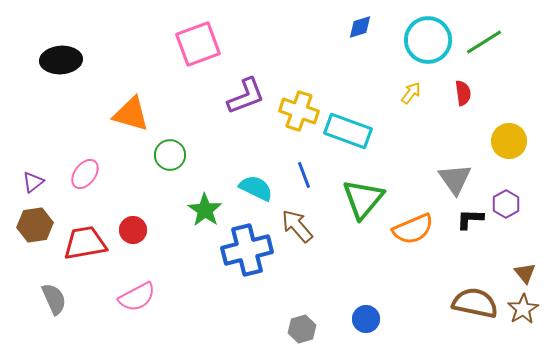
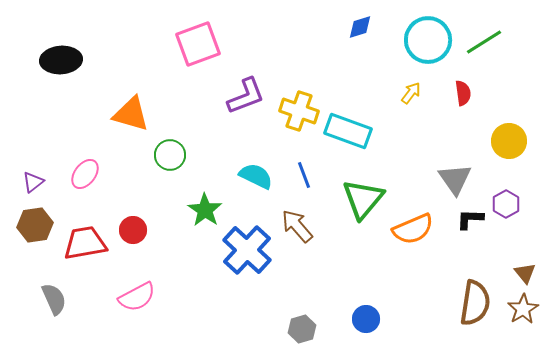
cyan semicircle: moved 12 px up
blue cross: rotated 33 degrees counterclockwise
brown semicircle: rotated 87 degrees clockwise
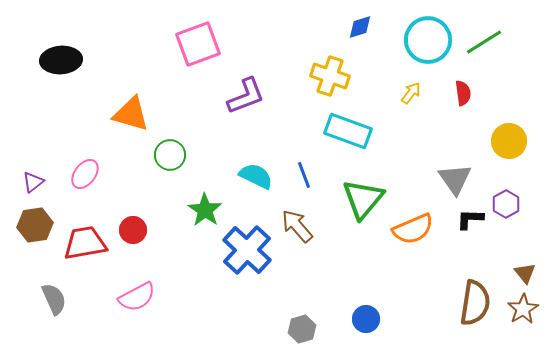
yellow cross: moved 31 px right, 35 px up
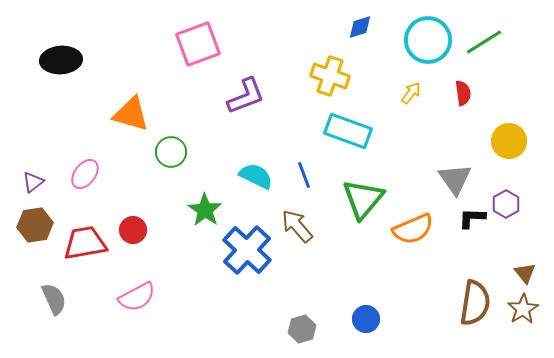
green circle: moved 1 px right, 3 px up
black L-shape: moved 2 px right, 1 px up
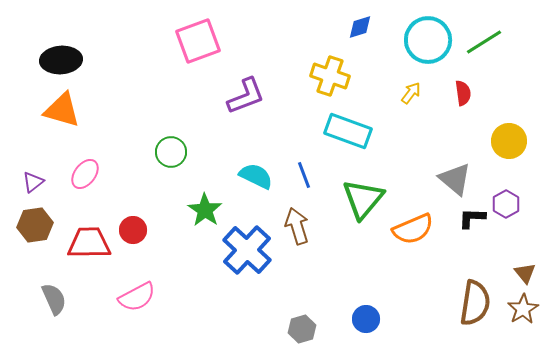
pink square: moved 3 px up
orange triangle: moved 69 px left, 4 px up
gray triangle: rotated 15 degrees counterclockwise
brown arrow: rotated 24 degrees clockwise
red trapezoid: moved 4 px right; rotated 9 degrees clockwise
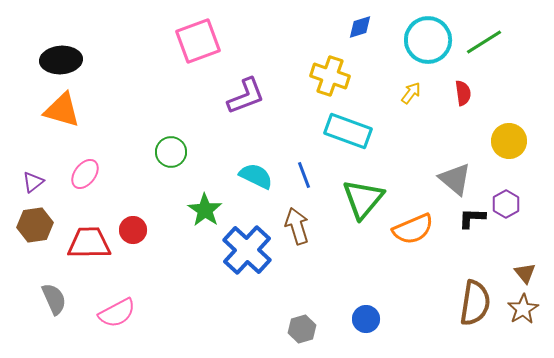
pink semicircle: moved 20 px left, 16 px down
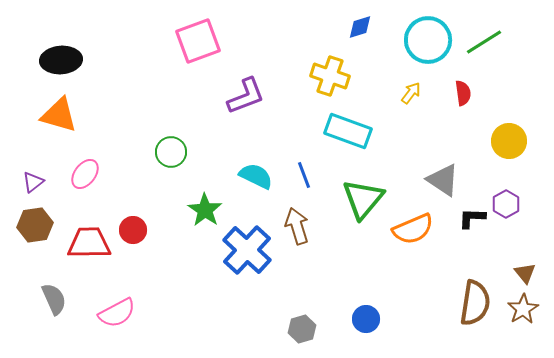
orange triangle: moved 3 px left, 5 px down
gray triangle: moved 12 px left, 1 px down; rotated 6 degrees counterclockwise
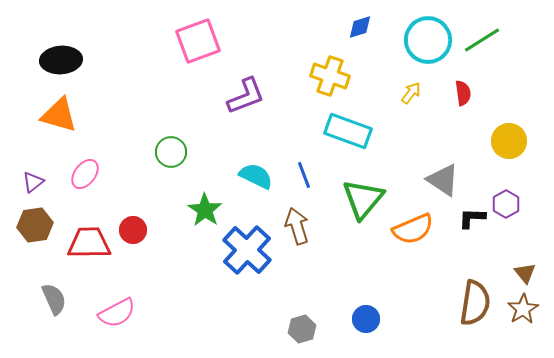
green line: moved 2 px left, 2 px up
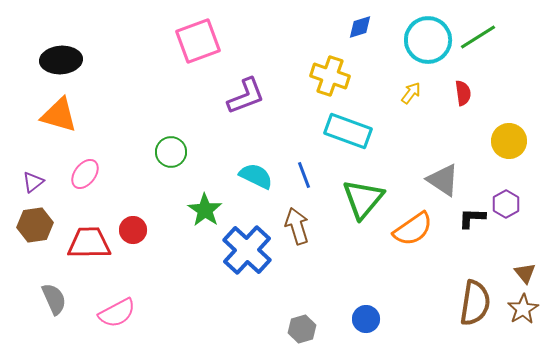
green line: moved 4 px left, 3 px up
orange semicircle: rotated 12 degrees counterclockwise
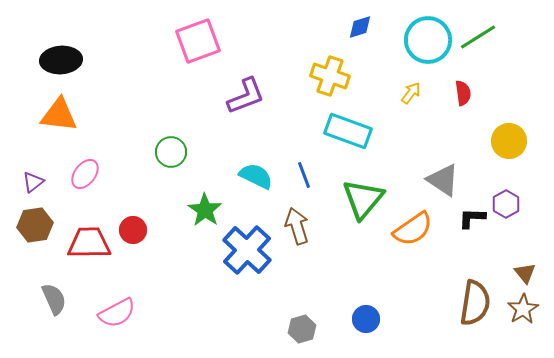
orange triangle: rotated 9 degrees counterclockwise
